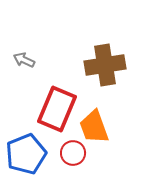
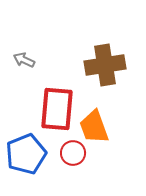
red rectangle: rotated 18 degrees counterclockwise
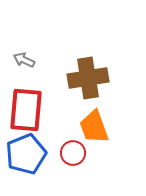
brown cross: moved 17 px left, 13 px down
red rectangle: moved 31 px left, 1 px down
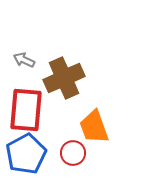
brown cross: moved 24 px left; rotated 15 degrees counterclockwise
blue pentagon: rotated 6 degrees counterclockwise
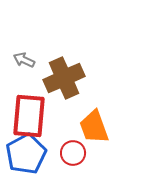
red rectangle: moved 3 px right, 6 px down
